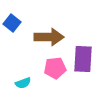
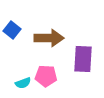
blue square: moved 7 px down
brown arrow: moved 1 px down
pink pentagon: moved 9 px left, 8 px down; rotated 10 degrees clockwise
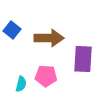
cyan semicircle: moved 2 px left, 1 px down; rotated 56 degrees counterclockwise
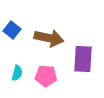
brown arrow: rotated 12 degrees clockwise
cyan semicircle: moved 4 px left, 11 px up
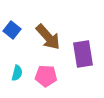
brown arrow: moved 1 px left, 1 px up; rotated 36 degrees clockwise
purple rectangle: moved 5 px up; rotated 12 degrees counterclockwise
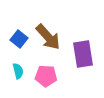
blue square: moved 7 px right, 9 px down
cyan semicircle: moved 1 px right, 2 px up; rotated 28 degrees counterclockwise
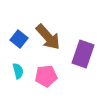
purple rectangle: rotated 28 degrees clockwise
pink pentagon: rotated 10 degrees counterclockwise
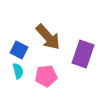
blue square: moved 11 px down; rotated 12 degrees counterclockwise
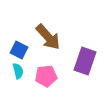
purple rectangle: moved 2 px right, 7 px down
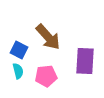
purple rectangle: rotated 16 degrees counterclockwise
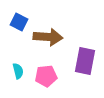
brown arrow: rotated 44 degrees counterclockwise
blue square: moved 28 px up
purple rectangle: rotated 8 degrees clockwise
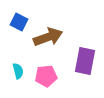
brown arrow: rotated 24 degrees counterclockwise
